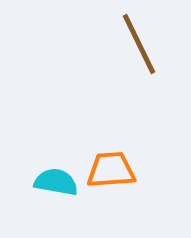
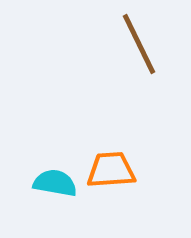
cyan semicircle: moved 1 px left, 1 px down
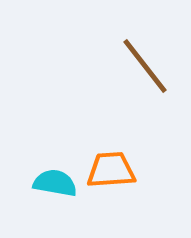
brown line: moved 6 px right, 22 px down; rotated 12 degrees counterclockwise
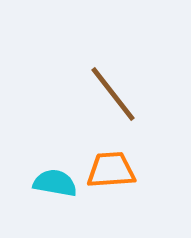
brown line: moved 32 px left, 28 px down
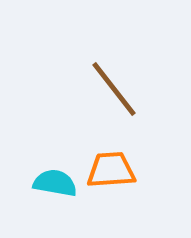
brown line: moved 1 px right, 5 px up
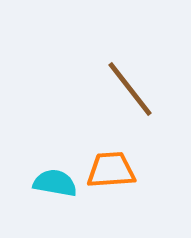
brown line: moved 16 px right
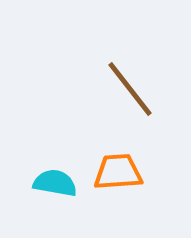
orange trapezoid: moved 7 px right, 2 px down
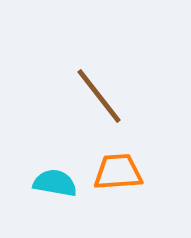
brown line: moved 31 px left, 7 px down
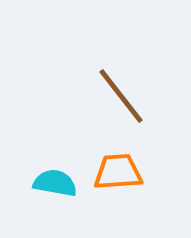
brown line: moved 22 px right
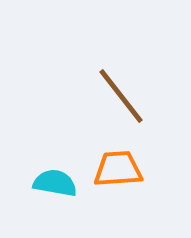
orange trapezoid: moved 3 px up
